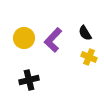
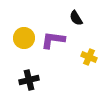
black semicircle: moved 9 px left, 15 px up
purple L-shape: rotated 55 degrees clockwise
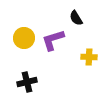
purple L-shape: rotated 25 degrees counterclockwise
yellow cross: rotated 21 degrees counterclockwise
black cross: moved 2 px left, 2 px down
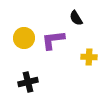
purple L-shape: rotated 10 degrees clockwise
black cross: moved 1 px right
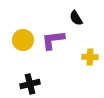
yellow circle: moved 1 px left, 2 px down
yellow cross: moved 1 px right
black cross: moved 2 px right, 2 px down
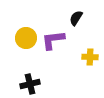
black semicircle: rotated 63 degrees clockwise
yellow circle: moved 3 px right, 2 px up
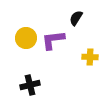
black cross: moved 1 px down
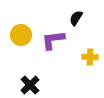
yellow circle: moved 5 px left, 3 px up
black cross: rotated 30 degrees counterclockwise
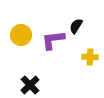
black semicircle: moved 8 px down
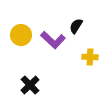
purple L-shape: rotated 130 degrees counterclockwise
